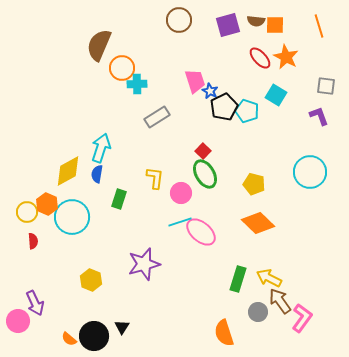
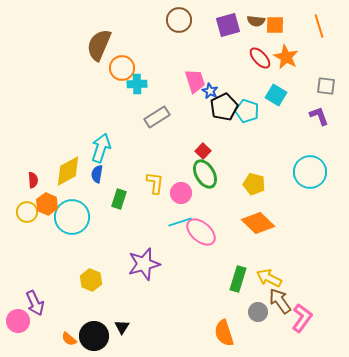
yellow L-shape at (155, 178): moved 5 px down
red semicircle at (33, 241): moved 61 px up
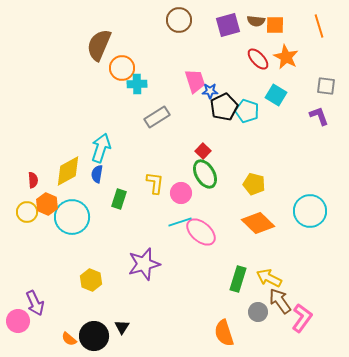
red ellipse at (260, 58): moved 2 px left, 1 px down
blue star at (210, 91): rotated 28 degrees counterclockwise
cyan circle at (310, 172): moved 39 px down
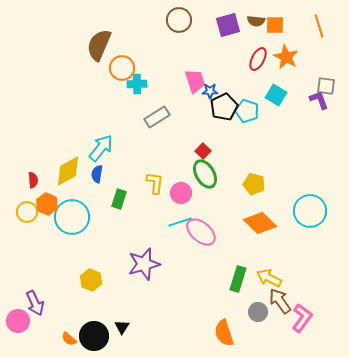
red ellipse at (258, 59): rotated 70 degrees clockwise
purple L-shape at (319, 116): moved 16 px up
cyan arrow at (101, 148): rotated 20 degrees clockwise
orange diamond at (258, 223): moved 2 px right
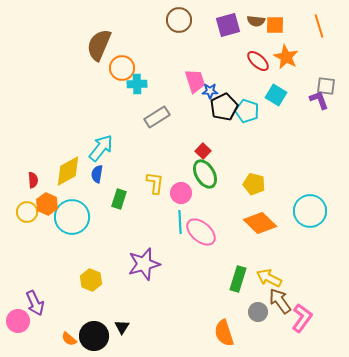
red ellipse at (258, 59): moved 2 px down; rotated 75 degrees counterclockwise
cyan line at (180, 222): rotated 75 degrees counterclockwise
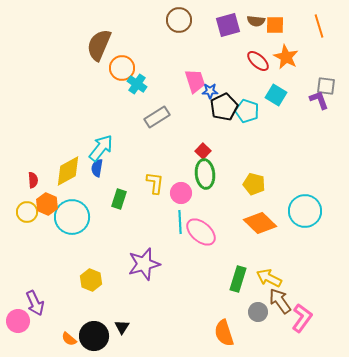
cyan cross at (137, 84): rotated 36 degrees clockwise
blue semicircle at (97, 174): moved 6 px up
green ellipse at (205, 174): rotated 24 degrees clockwise
cyan circle at (310, 211): moved 5 px left
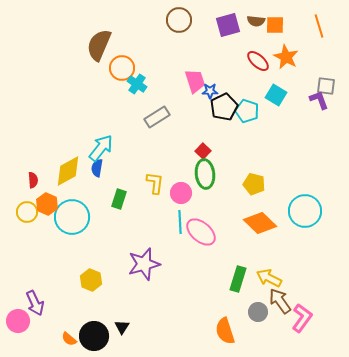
orange semicircle at (224, 333): moved 1 px right, 2 px up
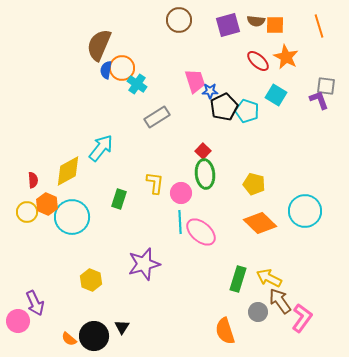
blue semicircle at (97, 168): moved 9 px right, 98 px up
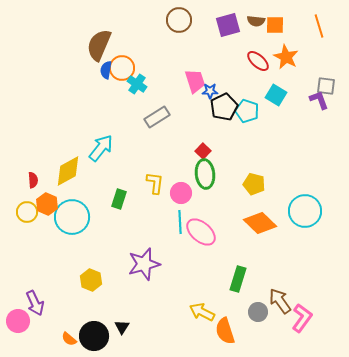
yellow arrow at (269, 278): moved 67 px left, 34 px down
